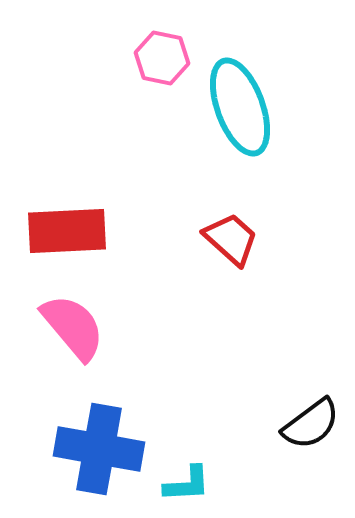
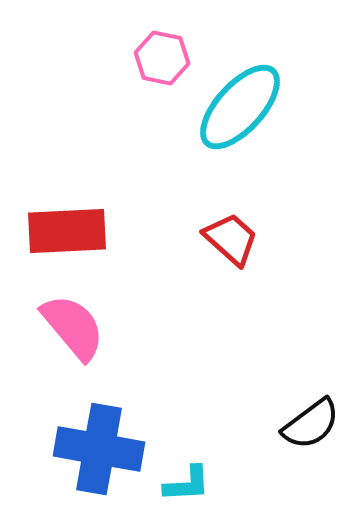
cyan ellipse: rotated 62 degrees clockwise
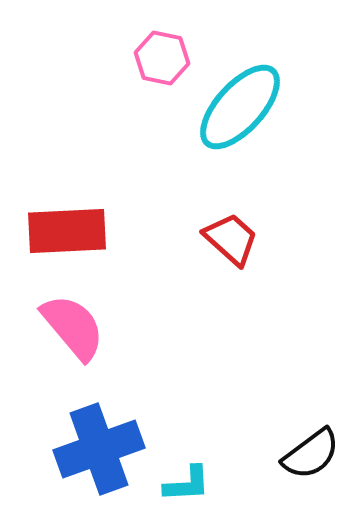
black semicircle: moved 30 px down
blue cross: rotated 30 degrees counterclockwise
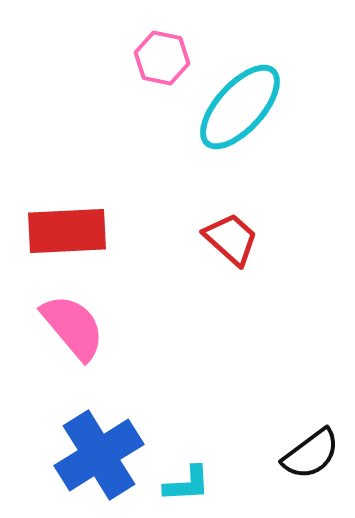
blue cross: moved 6 px down; rotated 12 degrees counterclockwise
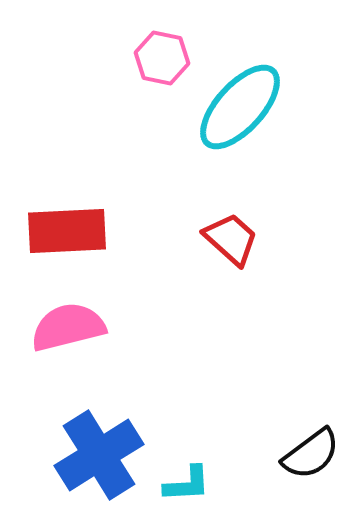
pink semicircle: moved 5 px left; rotated 64 degrees counterclockwise
